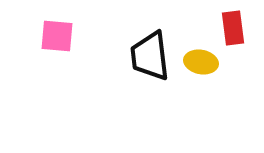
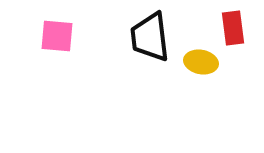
black trapezoid: moved 19 px up
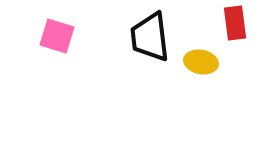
red rectangle: moved 2 px right, 5 px up
pink square: rotated 12 degrees clockwise
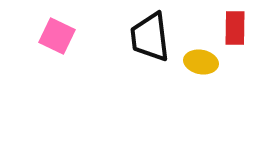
red rectangle: moved 5 px down; rotated 8 degrees clockwise
pink square: rotated 9 degrees clockwise
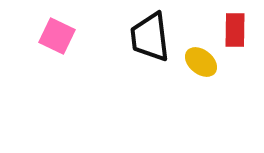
red rectangle: moved 2 px down
yellow ellipse: rotated 28 degrees clockwise
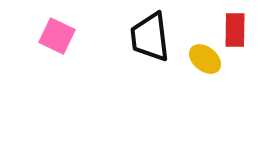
yellow ellipse: moved 4 px right, 3 px up
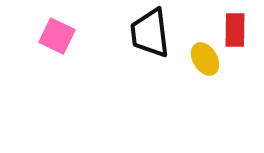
black trapezoid: moved 4 px up
yellow ellipse: rotated 20 degrees clockwise
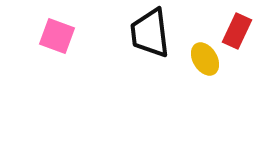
red rectangle: moved 2 px right, 1 px down; rotated 24 degrees clockwise
pink square: rotated 6 degrees counterclockwise
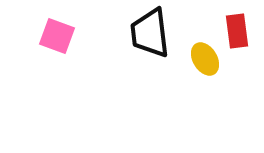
red rectangle: rotated 32 degrees counterclockwise
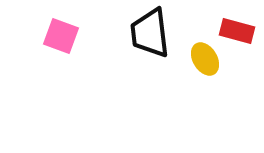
red rectangle: rotated 68 degrees counterclockwise
pink square: moved 4 px right
